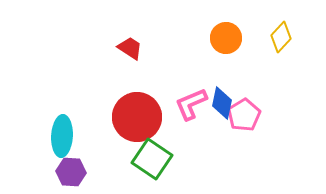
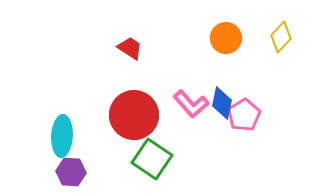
pink L-shape: rotated 108 degrees counterclockwise
red circle: moved 3 px left, 2 px up
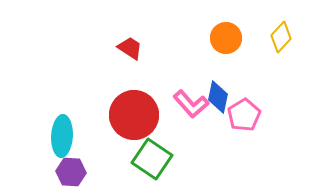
blue diamond: moved 4 px left, 6 px up
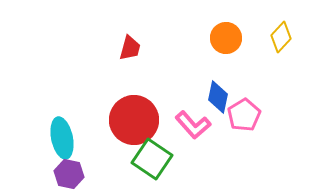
red trapezoid: rotated 72 degrees clockwise
pink L-shape: moved 2 px right, 21 px down
red circle: moved 5 px down
cyan ellipse: moved 2 px down; rotated 15 degrees counterclockwise
purple hexagon: moved 2 px left, 2 px down; rotated 8 degrees clockwise
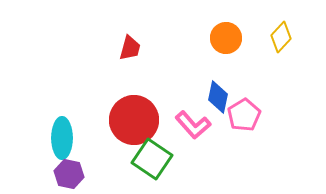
cyan ellipse: rotated 12 degrees clockwise
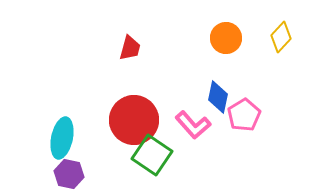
cyan ellipse: rotated 12 degrees clockwise
green square: moved 4 px up
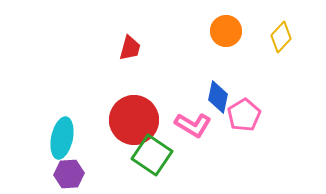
orange circle: moved 7 px up
pink L-shape: rotated 18 degrees counterclockwise
purple hexagon: rotated 16 degrees counterclockwise
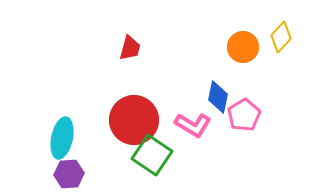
orange circle: moved 17 px right, 16 px down
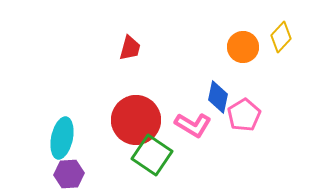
red circle: moved 2 px right
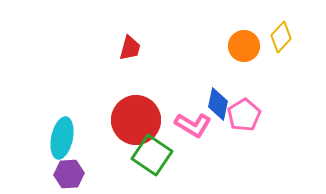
orange circle: moved 1 px right, 1 px up
blue diamond: moved 7 px down
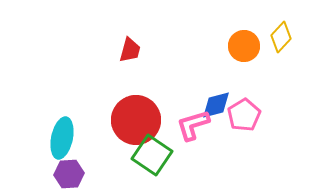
red trapezoid: moved 2 px down
blue diamond: moved 2 px left, 1 px down; rotated 64 degrees clockwise
pink L-shape: rotated 132 degrees clockwise
